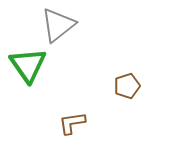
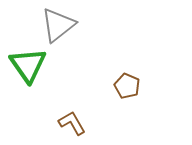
brown pentagon: rotated 30 degrees counterclockwise
brown L-shape: rotated 68 degrees clockwise
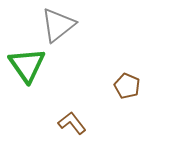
green triangle: moved 1 px left
brown L-shape: rotated 8 degrees counterclockwise
